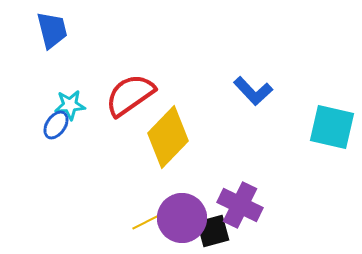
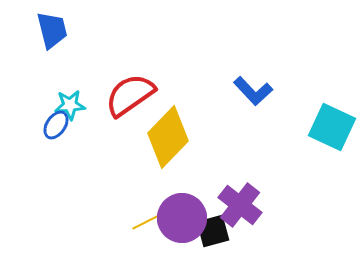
cyan square: rotated 12 degrees clockwise
purple cross: rotated 12 degrees clockwise
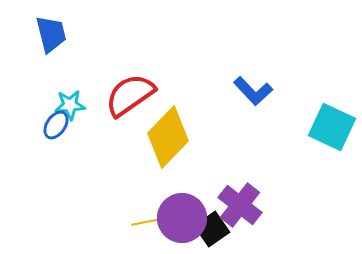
blue trapezoid: moved 1 px left, 4 px down
yellow line: rotated 16 degrees clockwise
black square: moved 1 px left, 2 px up; rotated 20 degrees counterclockwise
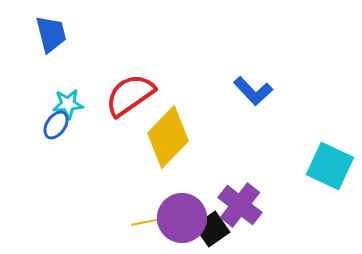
cyan star: moved 2 px left, 1 px up
cyan square: moved 2 px left, 39 px down
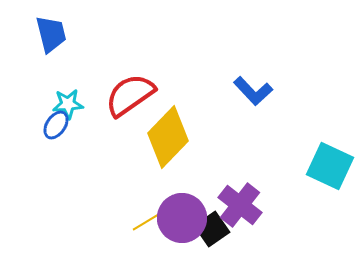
yellow line: rotated 20 degrees counterclockwise
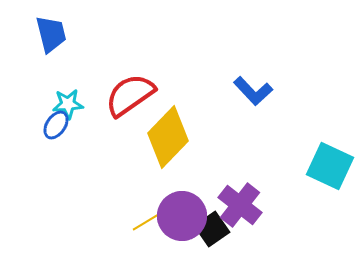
purple circle: moved 2 px up
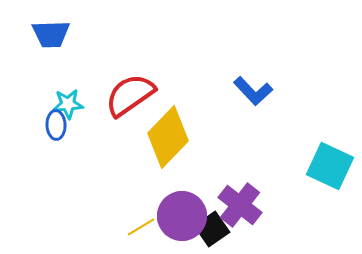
blue trapezoid: rotated 102 degrees clockwise
blue ellipse: rotated 36 degrees counterclockwise
yellow line: moved 5 px left, 5 px down
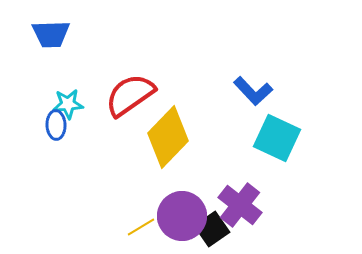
cyan square: moved 53 px left, 28 px up
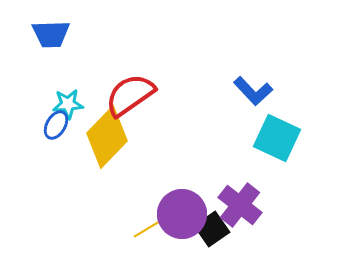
blue ellipse: rotated 32 degrees clockwise
yellow diamond: moved 61 px left
purple circle: moved 2 px up
yellow line: moved 6 px right, 2 px down
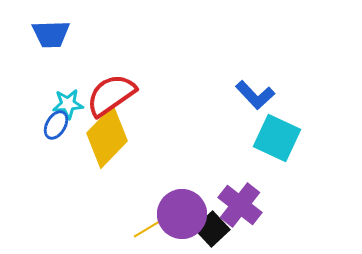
blue L-shape: moved 2 px right, 4 px down
red semicircle: moved 19 px left
black square: rotated 8 degrees counterclockwise
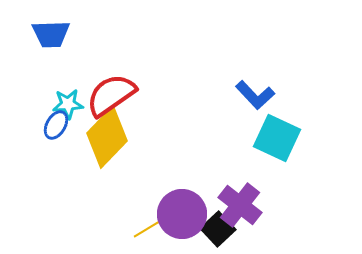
black square: moved 6 px right
